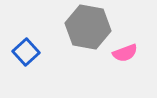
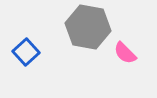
pink semicircle: rotated 65 degrees clockwise
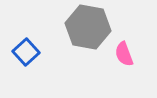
pink semicircle: moved 1 px left, 1 px down; rotated 25 degrees clockwise
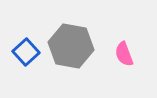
gray hexagon: moved 17 px left, 19 px down
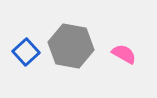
pink semicircle: rotated 140 degrees clockwise
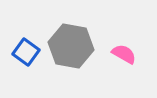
blue square: rotated 12 degrees counterclockwise
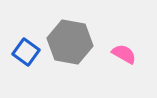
gray hexagon: moved 1 px left, 4 px up
